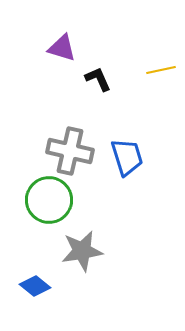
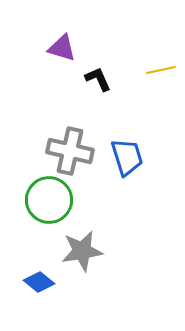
blue diamond: moved 4 px right, 4 px up
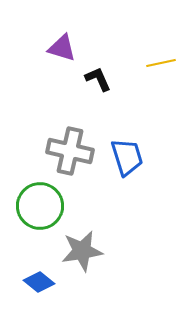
yellow line: moved 7 px up
green circle: moved 9 px left, 6 px down
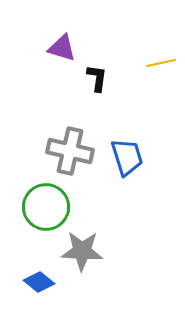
black L-shape: moved 1 px left, 1 px up; rotated 32 degrees clockwise
green circle: moved 6 px right, 1 px down
gray star: rotated 12 degrees clockwise
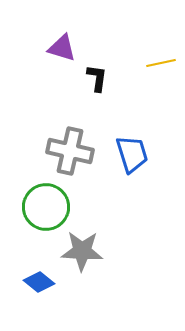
blue trapezoid: moved 5 px right, 3 px up
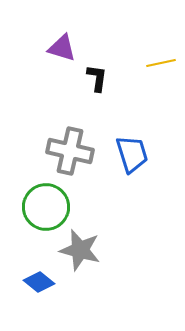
gray star: moved 2 px left, 1 px up; rotated 12 degrees clockwise
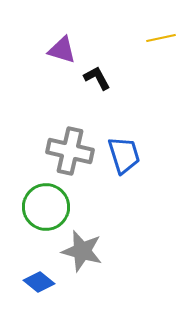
purple triangle: moved 2 px down
yellow line: moved 25 px up
black L-shape: rotated 36 degrees counterclockwise
blue trapezoid: moved 8 px left, 1 px down
gray star: moved 2 px right, 1 px down
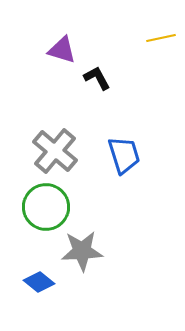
gray cross: moved 15 px left; rotated 27 degrees clockwise
gray star: rotated 18 degrees counterclockwise
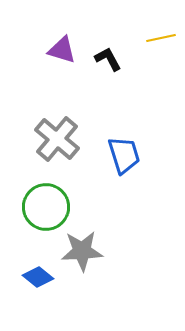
black L-shape: moved 11 px right, 19 px up
gray cross: moved 2 px right, 12 px up
blue diamond: moved 1 px left, 5 px up
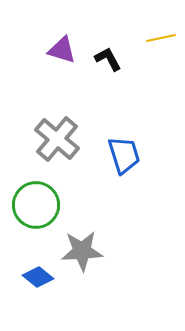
green circle: moved 10 px left, 2 px up
